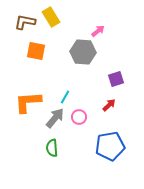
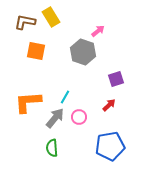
gray hexagon: rotated 15 degrees clockwise
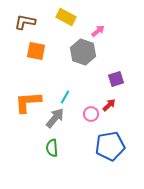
yellow rectangle: moved 15 px right; rotated 30 degrees counterclockwise
pink circle: moved 12 px right, 3 px up
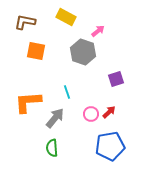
cyan line: moved 2 px right, 5 px up; rotated 48 degrees counterclockwise
red arrow: moved 7 px down
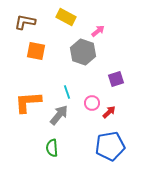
pink circle: moved 1 px right, 11 px up
gray arrow: moved 4 px right, 3 px up
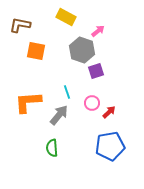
brown L-shape: moved 5 px left, 3 px down
gray hexagon: moved 1 px left, 2 px up
purple square: moved 20 px left, 8 px up
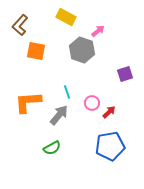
brown L-shape: rotated 60 degrees counterclockwise
purple square: moved 29 px right, 3 px down
green semicircle: rotated 114 degrees counterclockwise
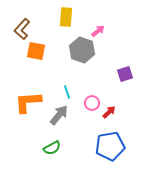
yellow rectangle: rotated 66 degrees clockwise
brown L-shape: moved 2 px right, 4 px down
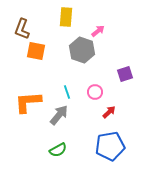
brown L-shape: rotated 20 degrees counterclockwise
pink circle: moved 3 px right, 11 px up
green semicircle: moved 6 px right, 2 px down
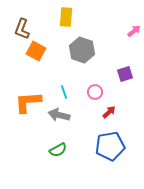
pink arrow: moved 36 px right
orange square: rotated 18 degrees clockwise
cyan line: moved 3 px left
gray arrow: rotated 115 degrees counterclockwise
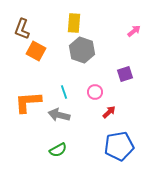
yellow rectangle: moved 8 px right, 6 px down
blue pentagon: moved 9 px right
